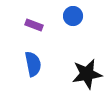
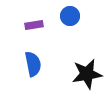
blue circle: moved 3 px left
purple rectangle: rotated 30 degrees counterclockwise
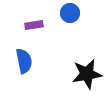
blue circle: moved 3 px up
blue semicircle: moved 9 px left, 3 px up
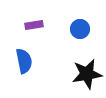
blue circle: moved 10 px right, 16 px down
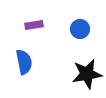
blue semicircle: moved 1 px down
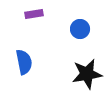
purple rectangle: moved 11 px up
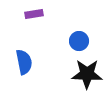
blue circle: moved 1 px left, 12 px down
black star: rotated 12 degrees clockwise
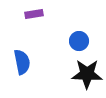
blue semicircle: moved 2 px left
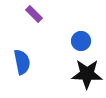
purple rectangle: rotated 54 degrees clockwise
blue circle: moved 2 px right
